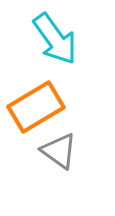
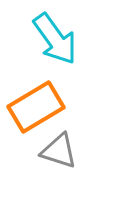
gray triangle: rotated 18 degrees counterclockwise
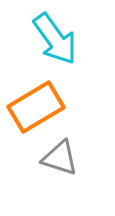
gray triangle: moved 1 px right, 7 px down
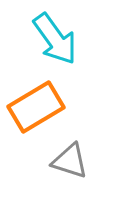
gray triangle: moved 10 px right, 3 px down
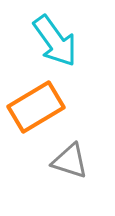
cyan arrow: moved 2 px down
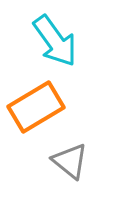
gray triangle: rotated 21 degrees clockwise
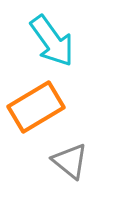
cyan arrow: moved 3 px left
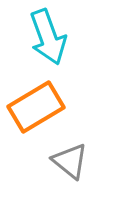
cyan arrow: moved 4 px left, 4 px up; rotated 16 degrees clockwise
